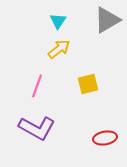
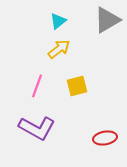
cyan triangle: rotated 18 degrees clockwise
yellow square: moved 11 px left, 2 px down
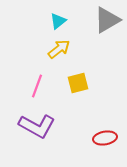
yellow square: moved 1 px right, 3 px up
purple L-shape: moved 2 px up
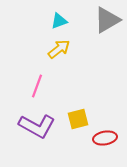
cyan triangle: moved 1 px right; rotated 18 degrees clockwise
yellow square: moved 36 px down
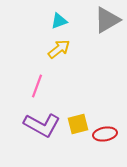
yellow square: moved 5 px down
purple L-shape: moved 5 px right, 1 px up
red ellipse: moved 4 px up
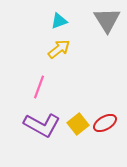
gray triangle: rotated 32 degrees counterclockwise
pink line: moved 2 px right, 1 px down
yellow square: rotated 25 degrees counterclockwise
red ellipse: moved 11 px up; rotated 20 degrees counterclockwise
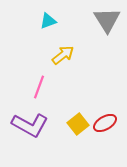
cyan triangle: moved 11 px left
yellow arrow: moved 4 px right, 6 px down
purple L-shape: moved 12 px left
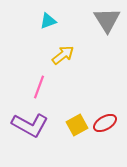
yellow square: moved 1 px left, 1 px down; rotated 10 degrees clockwise
